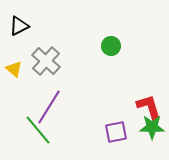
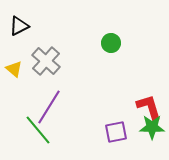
green circle: moved 3 px up
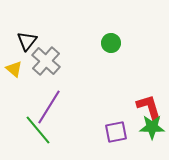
black triangle: moved 8 px right, 15 px down; rotated 25 degrees counterclockwise
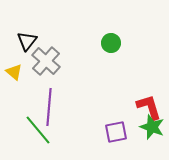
yellow triangle: moved 3 px down
purple line: rotated 27 degrees counterclockwise
green star: rotated 20 degrees clockwise
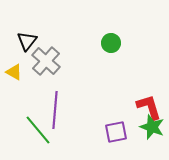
yellow triangle: rotated 12 degrees counterclockwise
purple line: moved 6 px right, 3 px down
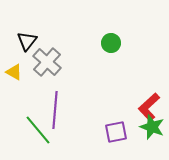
gray cross: moved 1 px right, 1 px down
red L-shape: rotated 116 degrees counterclockwise
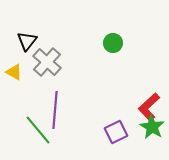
green circle: moved 2 px right
green star: rotated 10 degrees clockwise
purple square: rotated 15 degrees counterclockwise
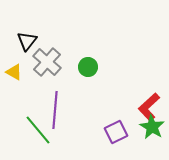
green circle: moved 25 px left, 24 px down
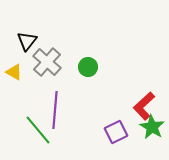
red L-shape: moved 5 px left, 1 px up
